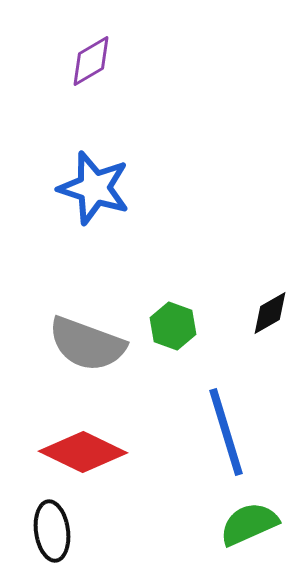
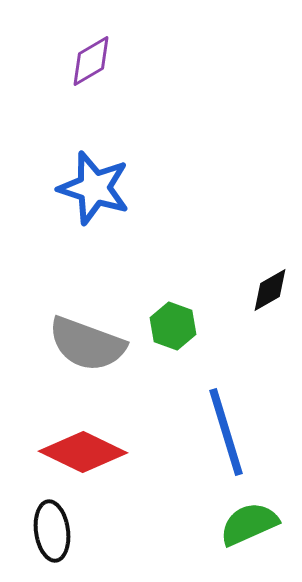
black diamond: moved 23 px up
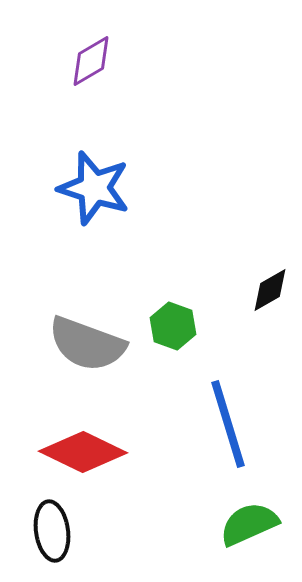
blue line: moved 2 px right, 8 px up
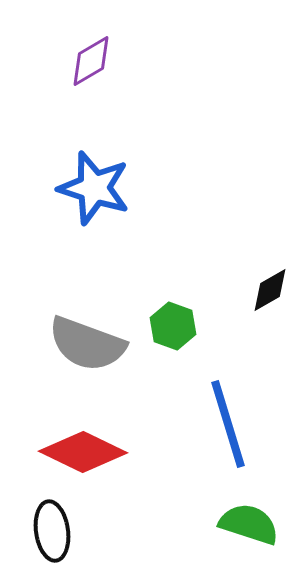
green semicircle: rotated 42 degrees clockwise
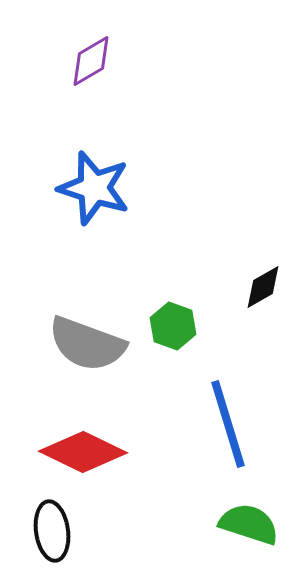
black diamond: moved 7 px left, 3 px up
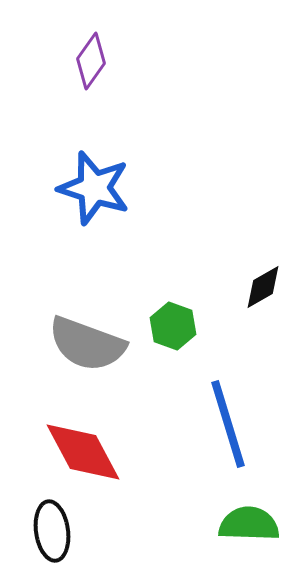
purple diamond: rotated 24 degrees counterclockwise
red diamond: rotated 36 degrees clockwise
green semicircle: rotated 16 degrees counterclockwise
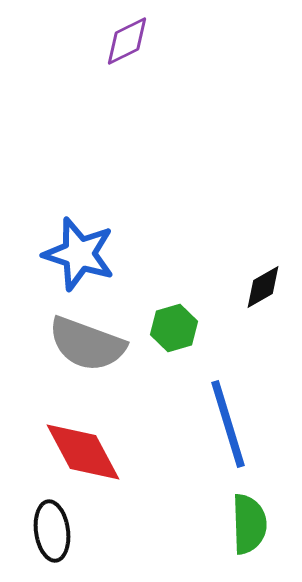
purple diamond: moved 36 px right, 20 px up; rotated 28 degrees clockwise
blue star: moved 15 px left, 66 px down
green hexagon: moved 1 px right, 2 px down; rotated 24 degrees clockwise
green semicircle: rotated 86 degrees clockwise
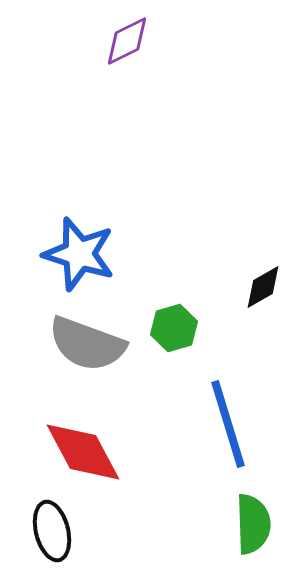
green semicircle: moved 4 px right
black ellipse: rotated 6 degrees counterclockwise
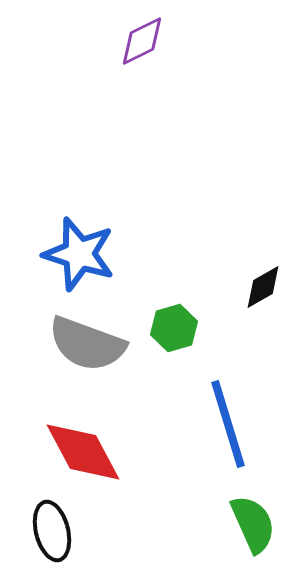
purple diamond: moved 15 px right
green semicircle: rotated 22 degrees counterclockwise
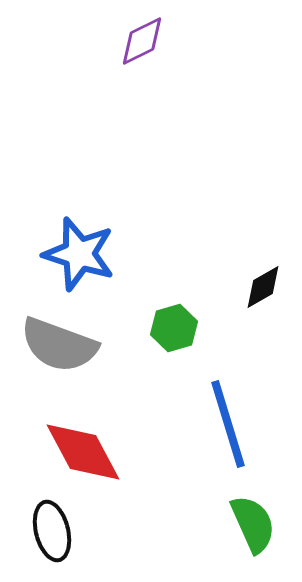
gray semicircle: moved 28 px left, 1 px down
